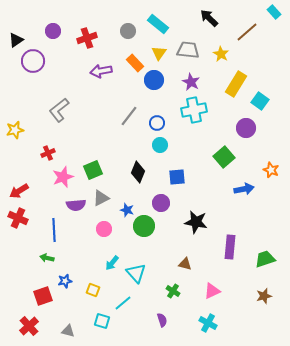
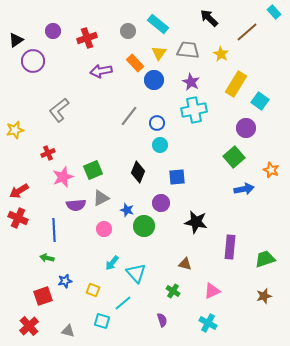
green square at (224, 157): moved 10 px right
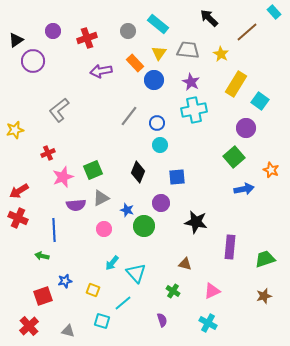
green arrow at (47, 258): moved 5 px left, 2 px up
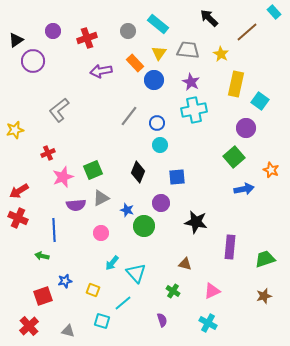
yellow rectangle at (236, 84): rotated 20 degrees counterclockwise
pink circle at (104, 229): moved 3 px left, 4 px down
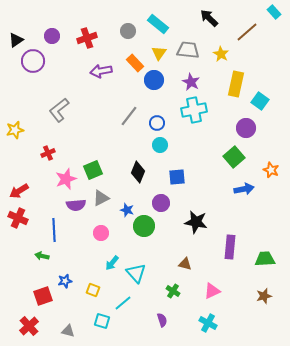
purple circle at (53, 31): moved 1 px left, 5 px down
pink star at (63, 177): moved 3 px right, 2 px down
green trapezoid at (265, 259): rotated 15 degrees clockwise
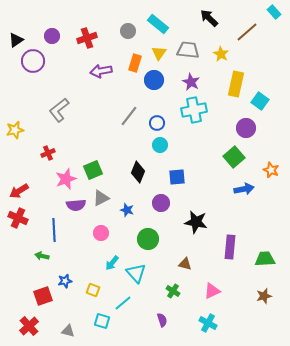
orange rectangle at (135, 63): rotated 60 degrees clockwise
green circle at (144, 226): moved 4 px right, 13 px down
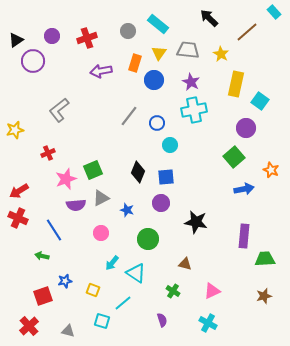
cyan circle at (160, 145): moved 10 px right
blue square at (177, 177): moved 11 px left
blue line at (54, 230): rotated 30 degrees counterclockwise
purple rectangle at (230, 247): moved 14 px right, 11 px up
cyan triangle at (136, 273): rotated 15 degrees counterclockwise
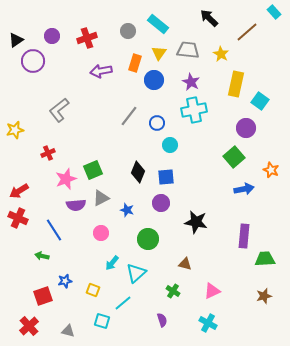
cyan triangle at (136, 273): rotated 45 degrees clockwise
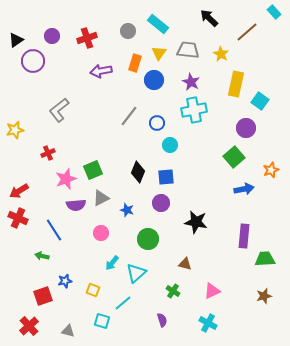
orange star at (271, 170): rotated 28 degrees clockwise
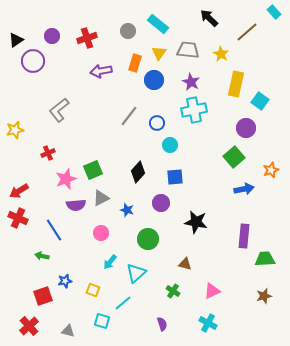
black diamond at (138, 172): rotated 20 degrees clockwise
blue square at (166, 177): moved 9 px right
cyan arrow at (112, 263): moved 2 px left, 1 px up
purple semicircle at (162, 320): moved 4 px down
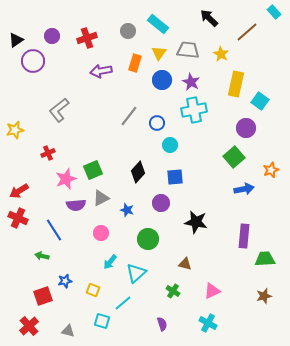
blue circle at (154, 80): moved 8 px right
